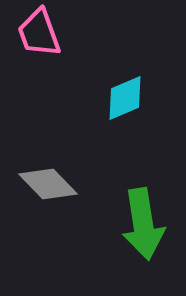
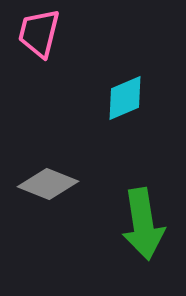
pink trapezoid: rotated 34 degrees clockwise
gray diamond: rotated 24 degrees counterclockwise
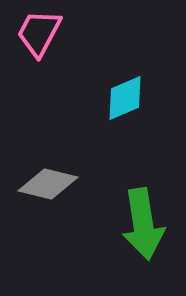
pink trapezoid: rotated 14 degrees clockwise
gray diamond: rotated 8 degrees counterclockwise
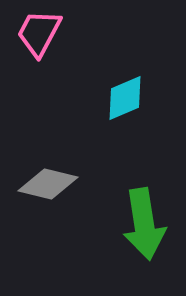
green arrow: moved 1 px right
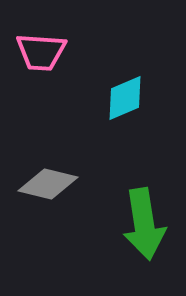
pink trapezoid: moved 2 px right, 19 px down; rotated 114 degrees counterclockwise
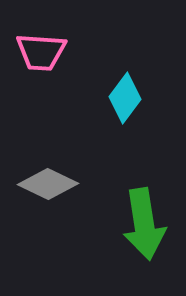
cyan diamond: rotated 30 degrees counterclockwise
gray diamond: rotated 12 degrees clockwise
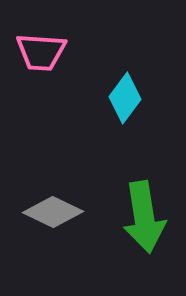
gray diamond: moved 5 px right, 28 px down
green arrow: moved 7 px up
